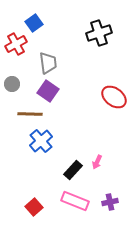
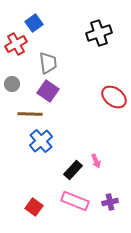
pink arrow: moved 1 px left, 1 px up; rotated 48 degrees counterclockwise
red square: rotated 12 degrees counterclockwise
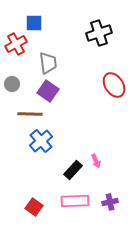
blue square: rotated 36 degrees clockwise
red ellipse: moved 12 px up; rotated 20 degrees clockwise
pink rectangle: rotated 24 degrees counterclockwise
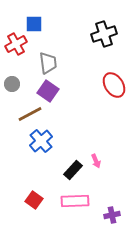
blue square: moved 1 px down
black cross: moved 5 px right, 1 px down
brown line: rotated 30 degrees counterclockwise
purple cross: moved 2 px right, 13 px down
red square: moved 7 px up
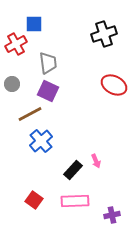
red ellipse: rotated 30 degrees counterclockwise
purple square: rotated 10 degrees counterclockwise
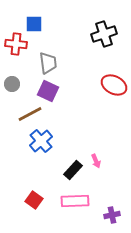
red cross: rotated 35 degrees clockwise
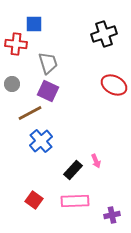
gray trapezoid: rotated 10 degrees counterclockwise
brown line: moved 1 px up
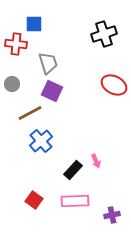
purple square: moved 4 px right
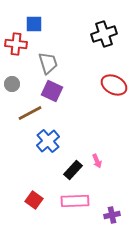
blue cross: moved 7 px right
pink arrow: moved 1 px right
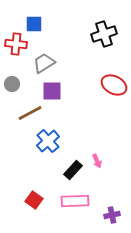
gray trapezoid: moved 4 px left; rotated 105 degrees counterclockwise
purple square: rotated 25 degrees counterclockwise
